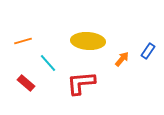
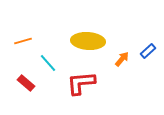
blue rectangle: rotated 14 degrees clockwise
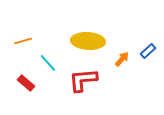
red L-shape: moved 2 px right, 3 px up
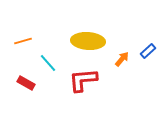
red rectangle: rotated 12 degrees counterclockwise
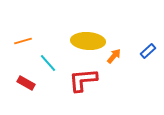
orange arrow: moved 8 px left, 3 px up
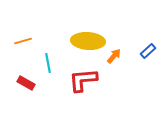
cyan line: rotated 30 degrees clockwise
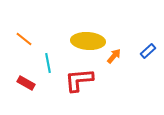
orange line: moved 1 px right, 2 px up; rotated 54 degrees clockwise
red L-shape: moved 4 px left
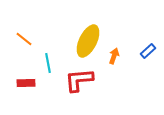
yellow ellipse: rotated 68 degrees counterclockwise
orange arrow: rotated 21 degrees counterclockwise
red rectangle: rotated 30 degrees counterclockwise
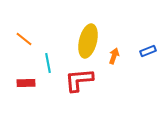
yellow ellipse: rotated 12 degrees counterclockwise
blue rectangle: rotated 21 degrees clockwise
